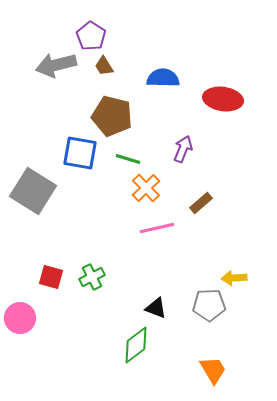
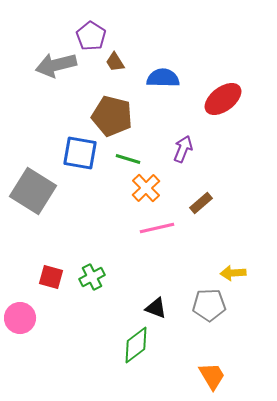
brown trapezoid: moved 11 px right, 4 px up
red ellipse: rotated 45 degrees counterclockwise
yellow arrow: moved 1 px left, 5 px up
orange trapezoid: moved 1 px left, 6 px down
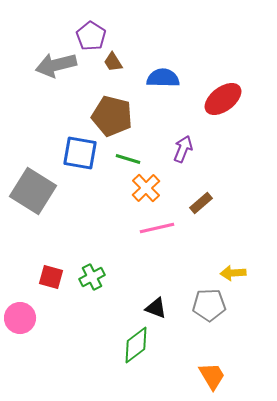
brown trapezoid: moved 2 px left
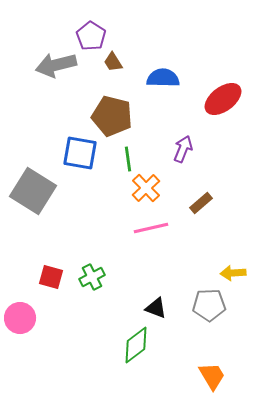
green line: rotated 65 degrees clockwise
pink line: moved 6 px left
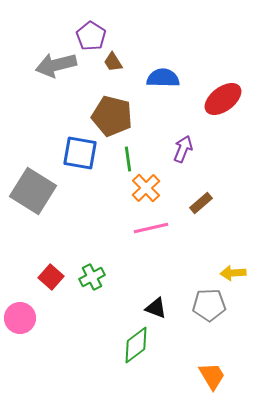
red square: rotated 25 degrees clockwise
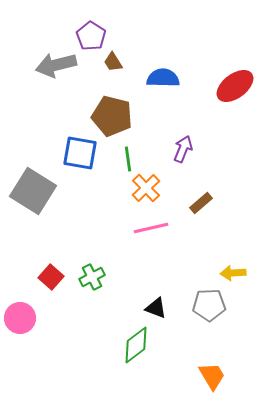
red ellipse: moved 12 px right, 13 px up
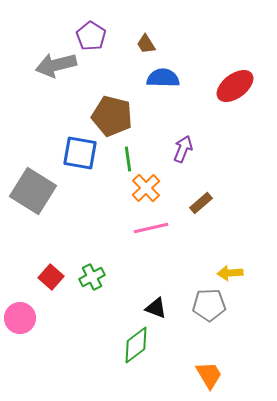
brown trapezoid: moved 33 px right, 18 px up
yellow arrow: moved 3 px left
orange trapezoid: moved 3 px left, 1 px up
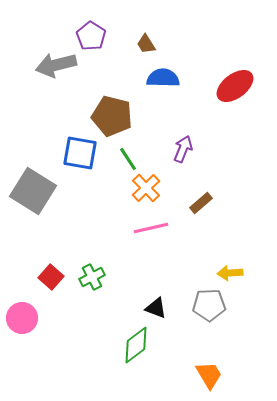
green line: rotated 25 degrees counterclockwise
pink circle: moved 2 px right
